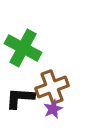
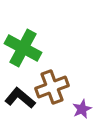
black L-shape: rotated 36 degrees clockwise
purple star: moved 29 px right
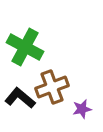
green cross: moved 2 px right, 1 px up
purple star: rotated 12 degrees clockwise
